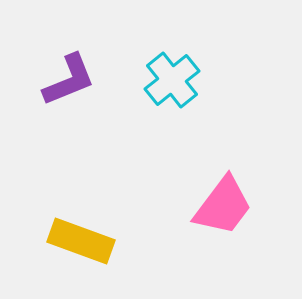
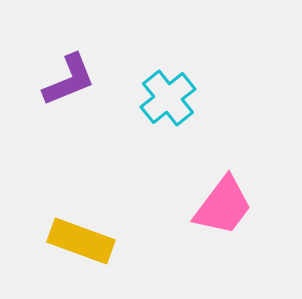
cyan cross: moved 4 px left, 18 px down
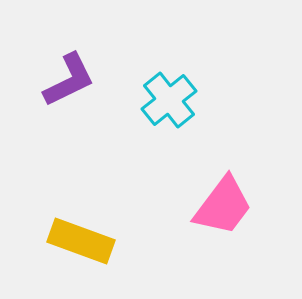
purple L-shape: rotated 4 degrees counterclockwise
cyan cross: moved 1 px right, 2 px down
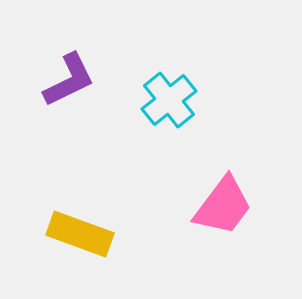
yellow rectangle: moved 1 px left, 7 px up
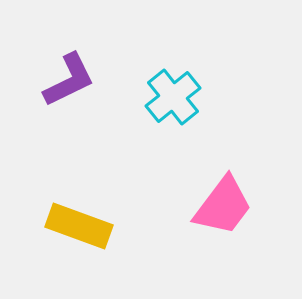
cyan cross: moved 4 px right, 3 px up
yellow rectangle: moved 1 px left, 8 px up
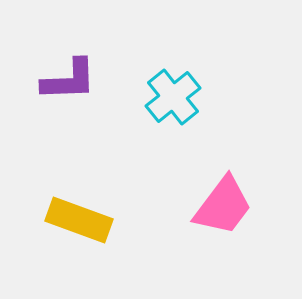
purple L-shape: rotated 24 degrees clockwise
yellow rectangle: moved 6 px up
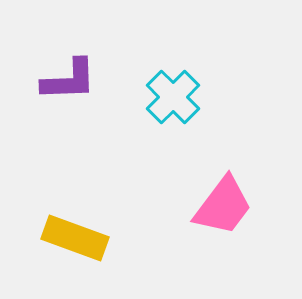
cyan cross: rotated 6 degrees counterclockwise
yellow rectangle: moved 4 px left, 18 px down
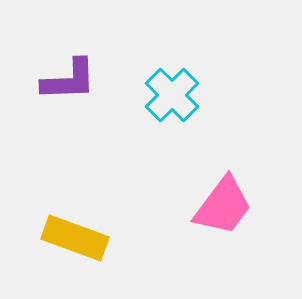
cyan cross: moved 1 px left, 2 px up
